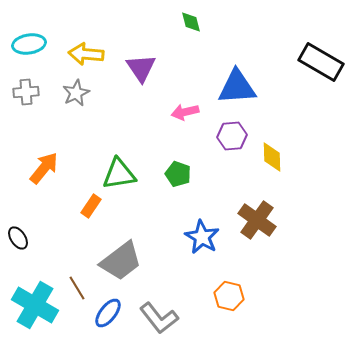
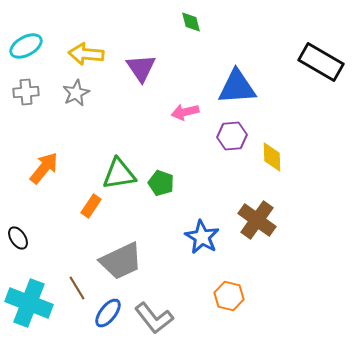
cyan ellipse: moved 3 px left, 2 px down; rotated 20 degrees counterclockwise
green pentagon: moved 17 px left, 9 px down
gray trapezoid: rotated 12 degrees clockwise
cyan cross: moved 6 px left, 2 px up; rotated 9 degrees counterclockwise
gray L-shape: moved 5 px left
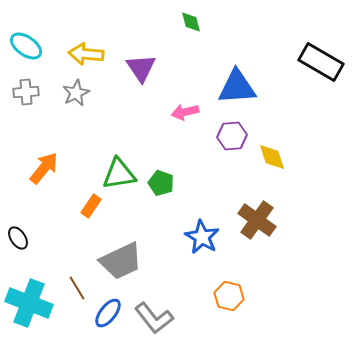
cyan ellipse: rotated 64 degrees clockwise
yellow diamond: rotated 16 degrees counterclockwise
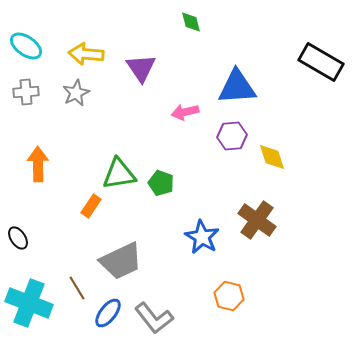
orange arrow: moved 6 px left, 4 px up; rotated 40 degrees counterclockwise
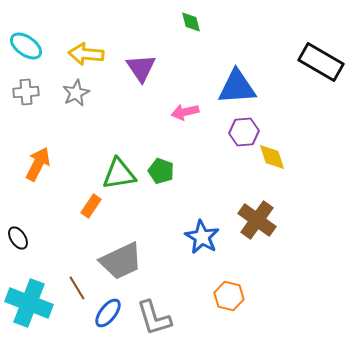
purple hexagon: moved 12 px right, 4 px up
orange arrow: rotated 28 degrees clockwise
green pentagon: moved 12 px up
gray L-shape: rotated 21 degrees clockwise
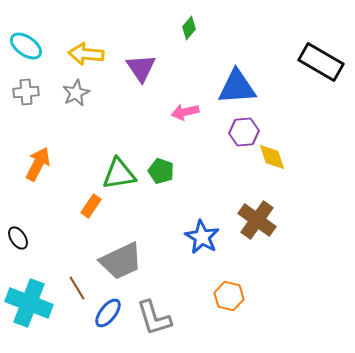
green diamond: moved 2 px left, 6 px down; rotated 55 degrees clockwise
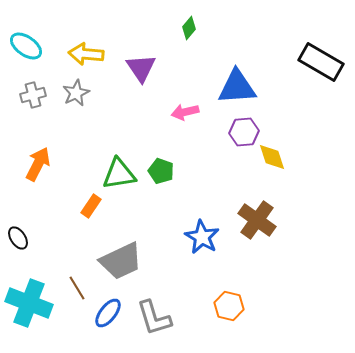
gray cross: moved 7 px right, 3 px down; rotated 10 degrees counterclockwise
orange hexagon: moved 10 px down
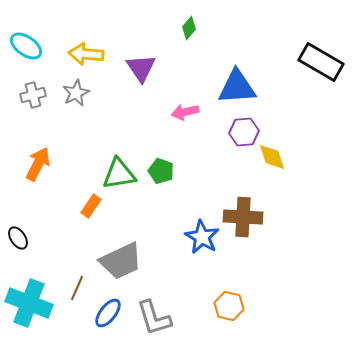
brown cross: moved 14 px left, 3 px up; rotated 33 degrees counterclockwise
brown line: rotated 55 degrees clockwise
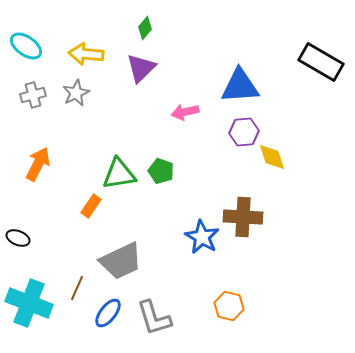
green diamond: moved 44 px left
purple triangle: rotated 20 degrees clockwise
blue triangle: moved 3 px right, 1 px up
black ellipse: rotated 35 degrees counterclockwise
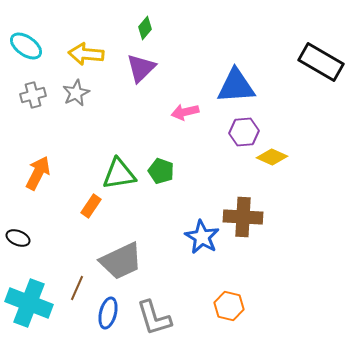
blue triangle: moved 4 px left
yellow diamond: rotated 48 degrees counterclockwise
orange arrow: moved 9 px down
blue ellipse: rotated 24 degrees counterclockwise
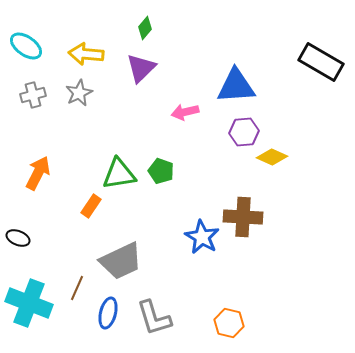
gray star: moved 3 px right
orange hexagon: moved 17 px down
